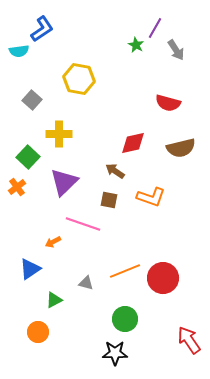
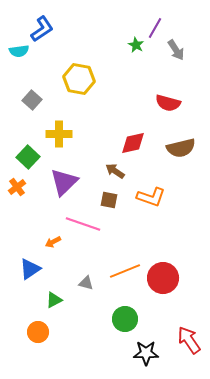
black star: moved 31 px right
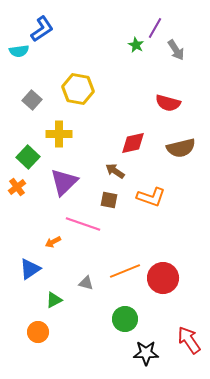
yellow hexagon: moved 1 px left, 10 px down
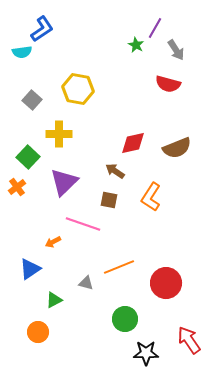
cyan semicircle: moved 3 px right, 1 px down
red semicircle: moved 19 px up
brown semicircle: moved 4 px left; rotated 8 degrees counterclockwise
orange L-shape: rotated 104 degrees clockwise
orange line: moved 6 px left, 4 px up
red circle: moved 3 px right, 5 px down
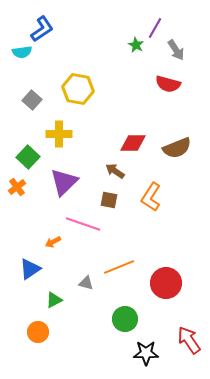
red diamond: rotated 12 degrees clockwise
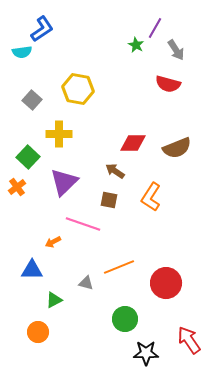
blue triangle: moved 2 px right, 1 px down; rotated 35 degrees clockwise
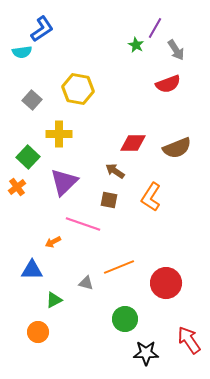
red semicircle: rotated 35 degrees counterclockwise
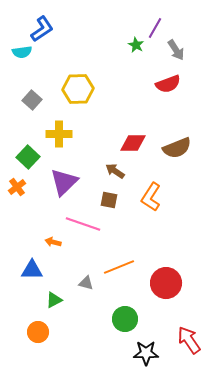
yellow hexagon: rotated 12 degrees counterclockwise
orange arrow: rotated 42 degrees clockwise
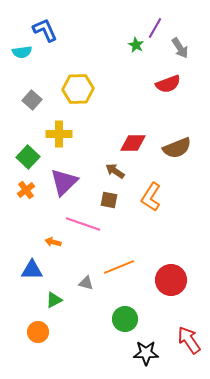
blue L-shape: moved 3 px right, 1 px down; rotated 80 degrees counterclockwise
gray arrow: moved 4 px right, 2 px up
orange cross: moved 9 px right, 3 px down
red circle: moved 5 px right, 3 px up
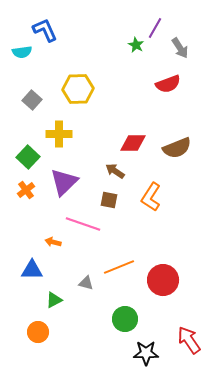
red circle: moved 8 px left
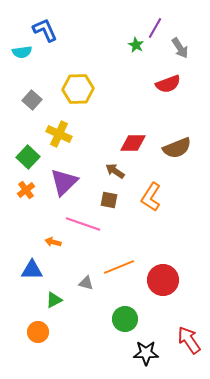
yellow cross: rotated 25 degrees clockwise
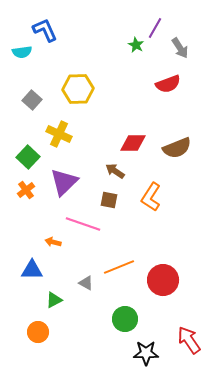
gray triangle: rotated 14 degrees clockwise
